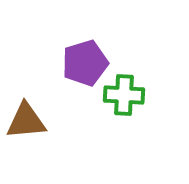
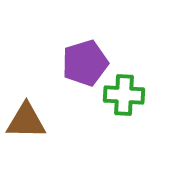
brown triangle: rotated 6 degrees clockwise
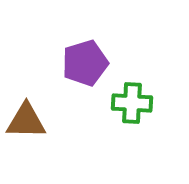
green cross: moved 8 px right, 8 px down
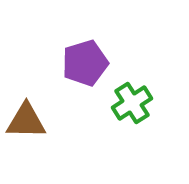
green cross: rotated 36 degrees counterclockwise
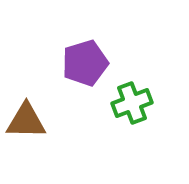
green cross: rotated 12 degrees clockwise
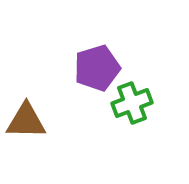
purple pentagon: moved 12 px right, 5 px down
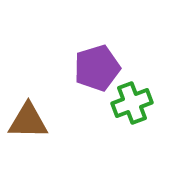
brown triangle: moved 2 px right
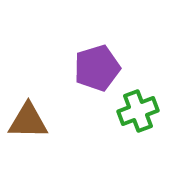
green cross: moved 6 px right, 8 px down
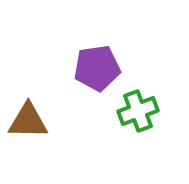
purple pentagon: rotated 9 degrees clockwise
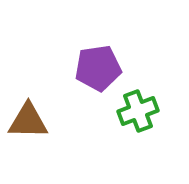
purple pentagon: moved 1 px right
